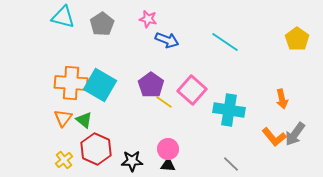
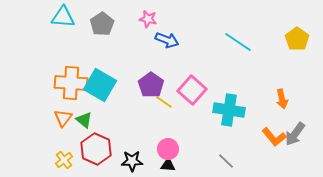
cyan triangle: rotated 10 degrees counterclockwise
cyan line: moved 13 px right
gray line: moved 5 px left, 3 px up
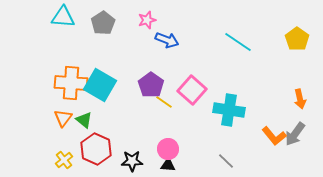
pink star: moved 1 px left, 1 px down; rotated 30 degrees counterclockwise
gray pentagon: moved 1 px right, 1 px up
orange arrow: moved 18 px right
orange L-shape: moved 1 px up
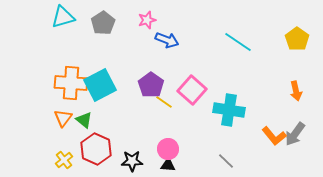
cyan triangle: rotated 20 degrees counterclockwise
cyan square: rotated 32 degrees clockwise
orange arrow: moved 4 px left, 8 px up
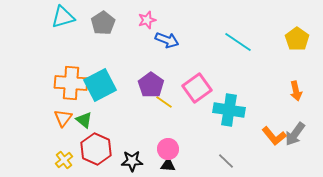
pink square: moved 5 px right, 2 px up; rotated 12 degrees clockwise
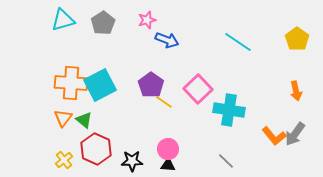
cyan triangle: moved 3 px down
pink square: moved 1 px right, 1 px down; rotated 8 degrees counterclockwise
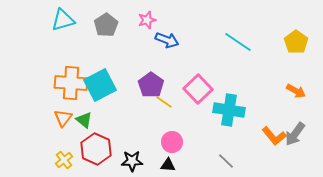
gray pentagon: moved 3 px right, 2 px down
yellow pentagon: moved 1 px left, 3 px down
orange arrow: rotated 48 degrees counterclockwise
pink circle: moved 4 px right, 7 px up
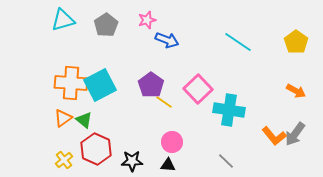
orange triangle: rotated 18 degrees clockwise
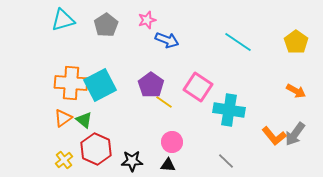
pink square: moved 2 px up; rotated 12 degrees counterclockwise
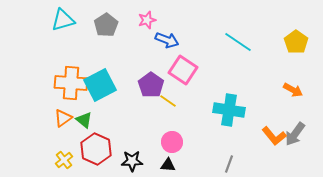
pink square: moved 15 px left, 17 px up
orange arrow: moved 3 px left, 1 px up
yellow line: moved 4 px right, 1 px up
gray line: moved 3 px right, 3 px down; rotated 66 degrees clockwise
